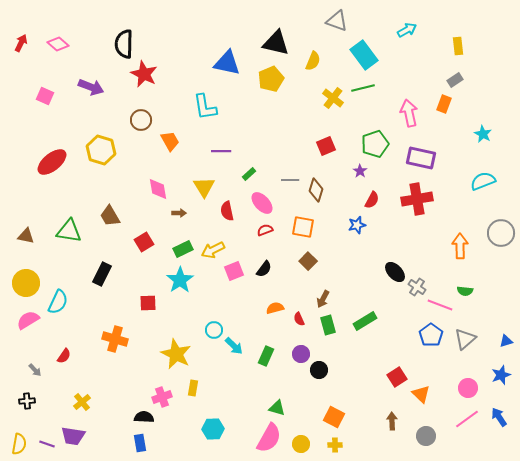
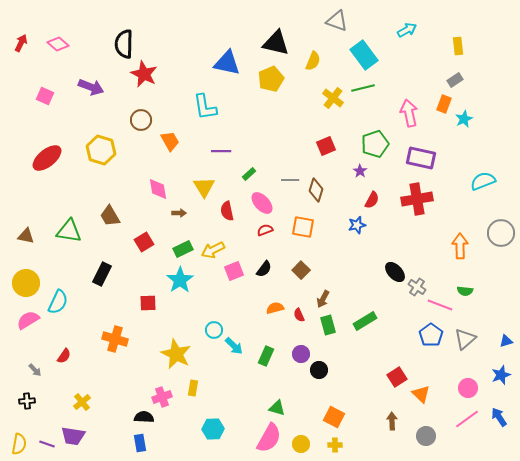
cyan star at (483, 134): moved 19 px left, 15 px up; rotated 18 degrees clockwise
red ellipse at (52, 162): moved 5 px left, 4 px up
brown square at (308, 261): moved 7 px left, 9 px down
red semicircle at (299, 319): moved 4 px up
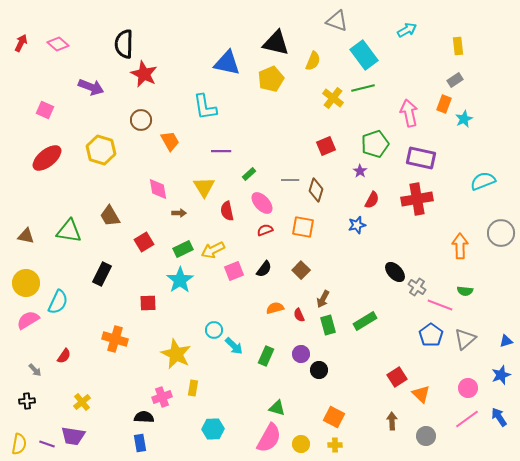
pink square at (45, 96): moved 14 px down
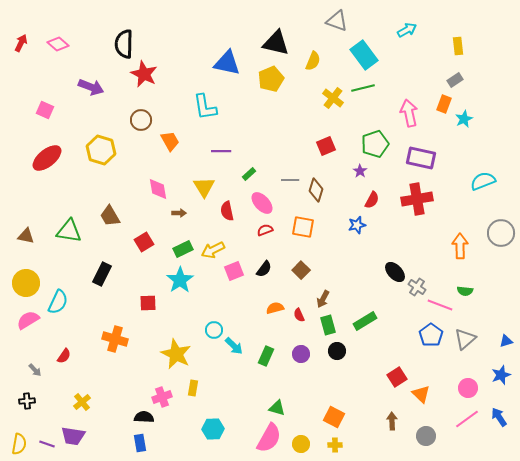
black circle at (319, 370): moved 18 px right, 19 px up
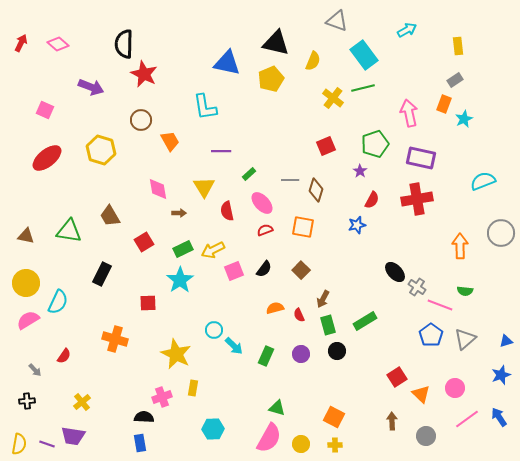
pink circle at (468, 388): moved 13 px left
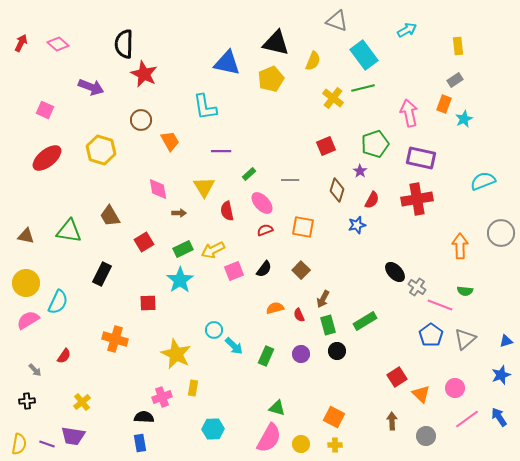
brown diamond at (316, 190): moved 21 px right
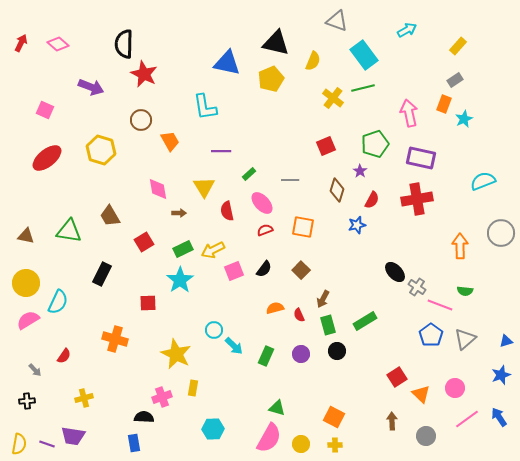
yellow rectangle at (458, 46): rotated 48 degrees clockwise
yellow cross at (82, 402): moved 2 px right, 4 px up; rotated 24 degrees clockwise
blue rectangle at (140, 443): moved 6 px left
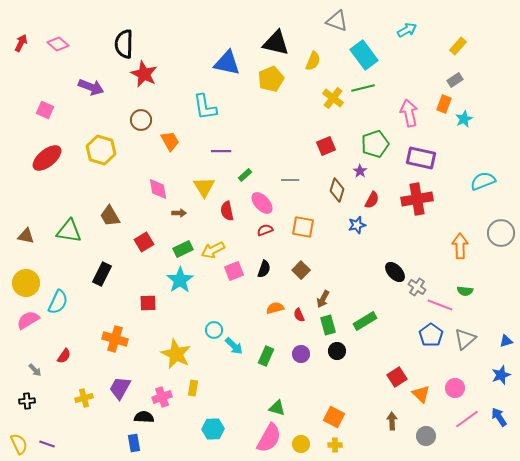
green rectangle at (249, 174): moved 4 px left, 1 px down
black semicircle at (264, 269): rotated 18 degrees counterclockwise
purple trapezoid at (73, 436): moved 47 px right, 48 px up; rotated 110 degrees clockwise
yellow semicircle at (19, 444): rotated 35 degrees counterclockwise
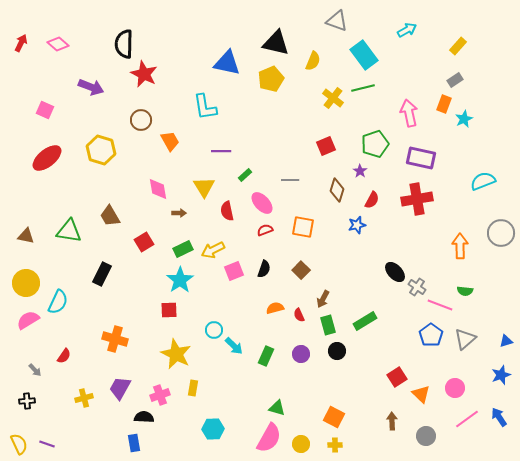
red square at (148, 303): moved 21 px right, 7 px down
pink cross at (162, 397): moved 2 px left, 2 px up
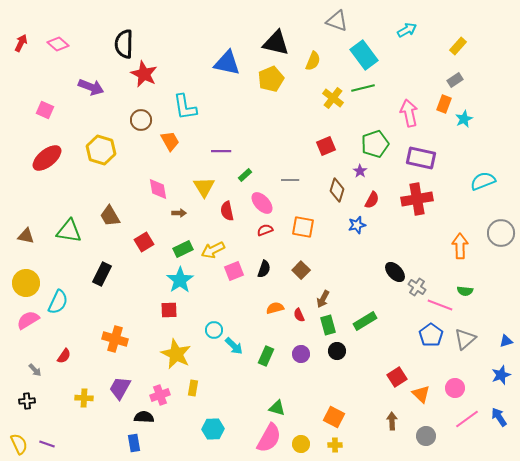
cyan L-shape at (205, 107): moved 20 px left
yellow cross at (84, 398): rotated 18 degrees clockwise
